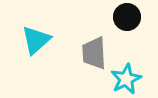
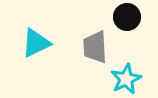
cyan triangle: moved 3 px down; rotated 16 degrees clockwise
gray trapezoid: moved 1 px right, 6 px up
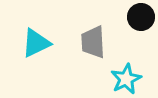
black circle: moved 14 px right
gray trapezoid: moved 2 px left, 5 px up
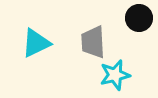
black circle: moved 2 px left, 1 px down
cyan star: moved 11 px left, 4 px up; rotated 12 degrees clockwise
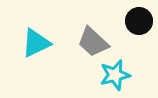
black circle: moved 3 px down
gray trapezoid: rotated 44 degrees counterclockwise
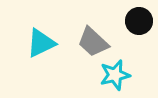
cyan triangle: moved 5 px right
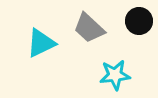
gray trapezoid: moved 4 px left, 14 px up
cyan star: rotated 8 degrees clockwise
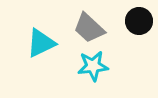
cyan star: moved 22 px left, 9 px up
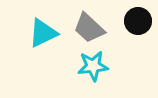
black circle: moved 1 px left
cyan triangle: moved 2 px right, 10 px up
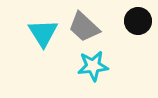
gray trapezoid: moved 5 px left, 1 px up
cyan triangle: rotated 36 degrees counterclockwise
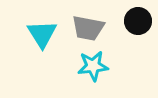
gray trapezoid: moved 4 px right, 1 px down; rotated 32 degrees counterclockwise
cyan triangle: moved 1 px left, 1 px down
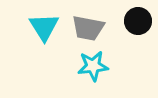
cyan triangle: moved 2 px right, 7 px up
